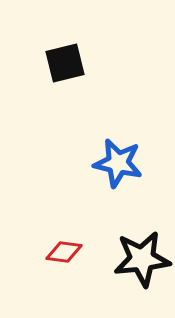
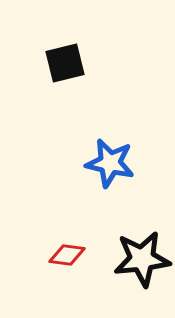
blue star: moved 8 px left
red diamond: moved 3 px right, 3 px down
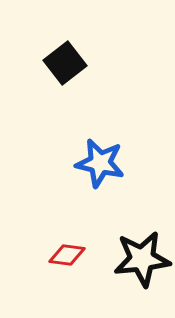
black square: rotated 24 degrees counterclockwise
blue star: moved 10 px left
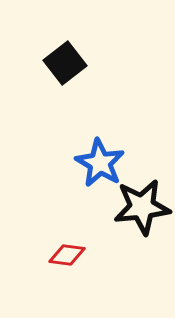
blue star: rotated 18 degrees clockwise
black star: moved 52 px up
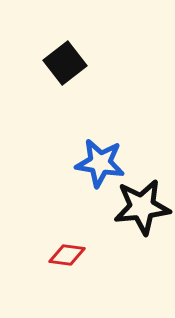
blue star: rotated 21 degrees counterclockwise
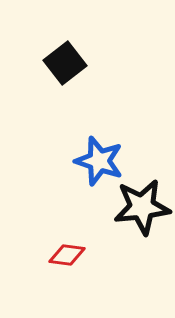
blue star: moved 1 px left, 2 px up; rotated 9 degrees clockwise
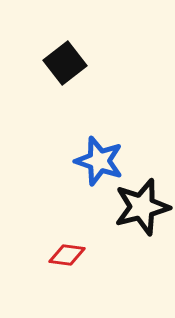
black star: rotated 8 degrees counterclockwise
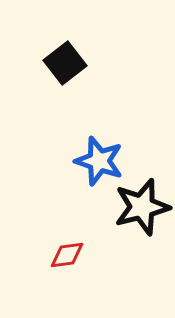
red diamond: rotated 15 degrees counterclockwise
